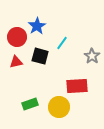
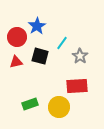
gray star: moved 12 px left
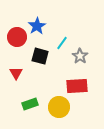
red triangle: moved 11 px down; rotated 48 degrees counterclockwise
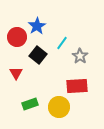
black square: moved 2 px left, 1 px up; rotated 24 degrees clockwise
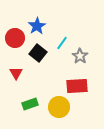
red circle: moved 2 px left, 1 px down
black square: moved 2 px up
